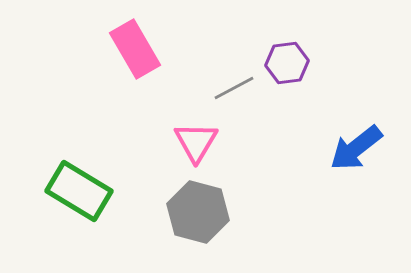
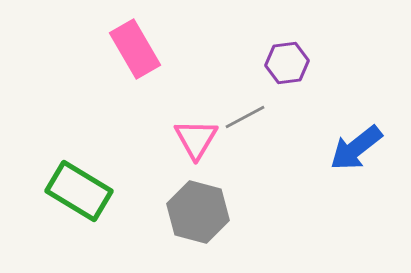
gray line: moved 11 px right, 29 px down
pink triangle: moved 3 px up
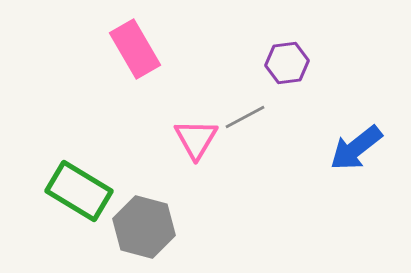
gray hexagon: moved 54 px left, 15 px down
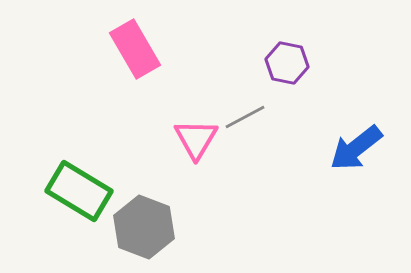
purple hexagon: rotated 18 degrees clockwise
gray hexagon: rotated 6 degrees clockwise
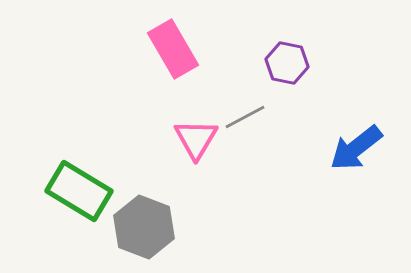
pink rectangle: moved 38 px right
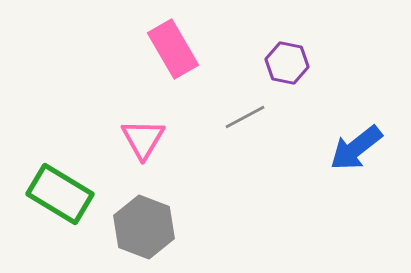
pink triangle: moved 53 px left
green rectangle: moved 19 px left, 3 px down
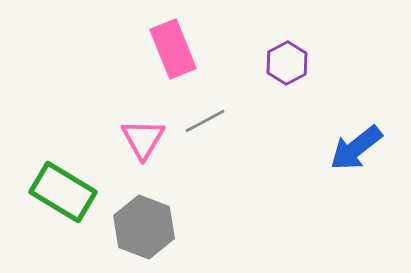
pink rectangle: rotated 8 degrees clockwise
purple hexagon: rotated 21 degrees clockwise
gray line: moved 40 px left, 4 px down
green rectangle: moved 3 px right, 2 px up
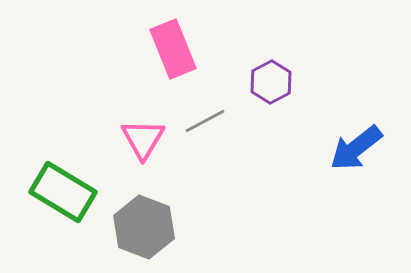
purple hexagon: moved 16 px left, 19 px down
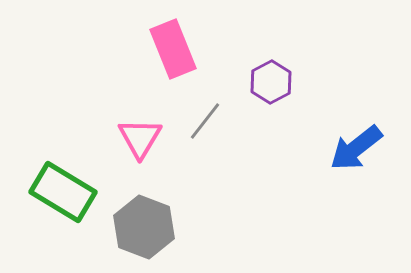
gray line: rotated 24 degrees counterclockwise
pink triangle: moved 3 px left, 1 px up
